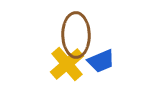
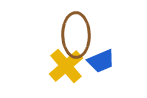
yellow cross: moved 1 px left, 2 px down
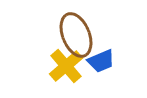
brown ellipse: rotated 21 degrees counterclockwise
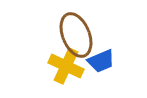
yellow cross: rotated 24 degrees counterclockwise
